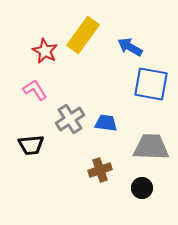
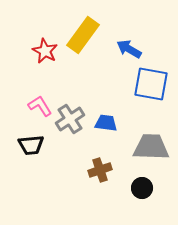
blue arrow: moved 1 px left, 2 px down
pink L-shape: moved 5 px right, 16 px down
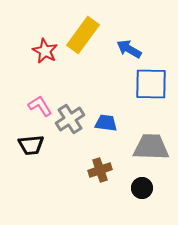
blue square: rotated 9 degrees counterclockwise
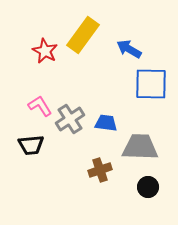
gray trapezoid: moved 11 px left
black circle: moved 6 px right, 1 px up
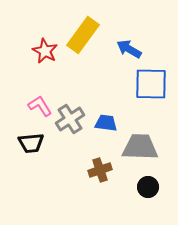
black trapezoid: moved 2 px up
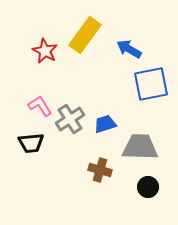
yellow rectangle: moved 2 px right
blue square: rotated 12 degrees counterclockwise
blue trapezoid: moved 1 px left, 1 px down; rotated 25 degrees counterclockwise
brown cross: rotated 35 degrees clockwise
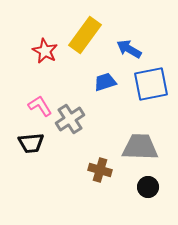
blue trapezoid: moved 42 px up
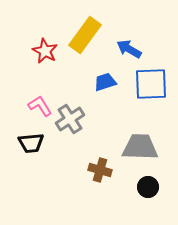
blue square: rotated 9 degrees clockwise
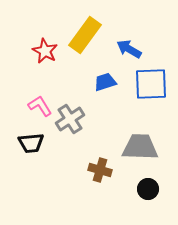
black circle: moved 2 px down
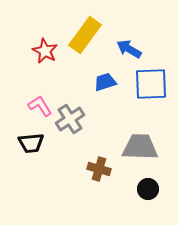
brown cross: moved 1 px left, 1 px up
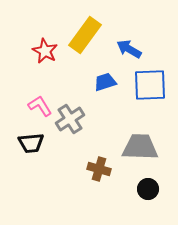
blue square: moved 1 px left, 1 px down
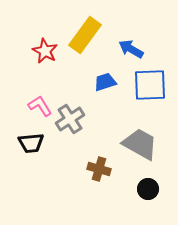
blue arrow: moved 2 px right
gray trapezoid: moved 3 px up; rotated 27 degrees clockwise
